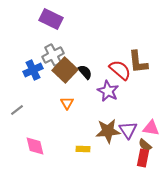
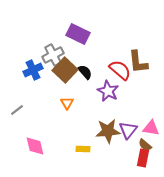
purple rectangle: moved 27 px right, 15 px down
purple triangle: rotated 12 degrees clockwise
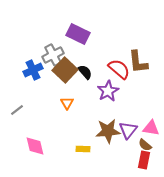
red semicircle: moved 1 px left, 1 px up
purple star: rotated 15 degrees clockwise
red rectangle: moved 1 px right, 2 px down
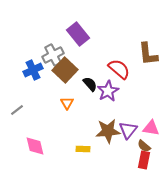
purple rectangle: rotated 25 degrees clockwise
brown L-shape: moved 10 px right, 8 px up
black semicircle: moved 5 px right, 12 px down
brown semicircle: moved 1 px left, 1 px down
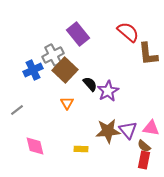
red semicircle: moved 9 px right, 37 px up
purple triangle: rotated 18 degrees counterclockwise
yellow rectangle: moved 2 px left
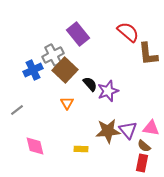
purple star: rotated 10 degrees clockwise
red rectangle: moved 2 px left, 3 px down
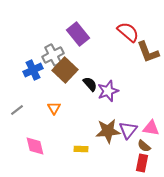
brown L-shape: moved 2 px up; rotated 15 degrees counterclockwise
orange triangle: moved 13 px left, 5 px down
purple triangle: rotated 18 degrees clockwise
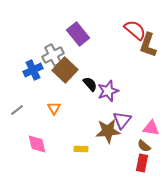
red semicircle: moved 7 px right, 2 px up
brown L-shape: moved 7 px up; rotated 40 degrees clockwise
purple triangle: moved 6 px left, 10 px up
pink diamond: moved 2 px right, 2 px up
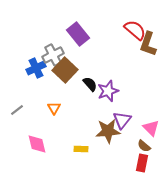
brown L-shape: moved 1 px up
blue cross: moved 3 px right, 2 px up
pink triangle: rotated 36 degrees clockwise
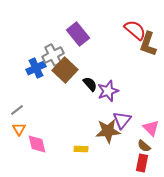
orange triangle: moved 35 px left, 21 px down
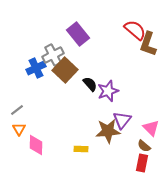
pink diamond: moved 1 px left, 1 px down; rotated 15 degrees clockwise
